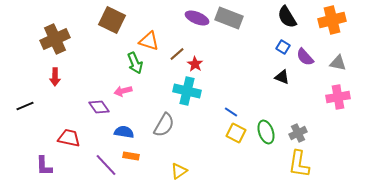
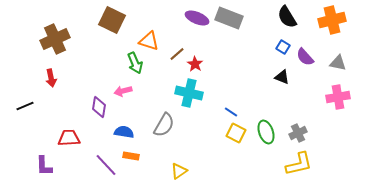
red arrow: moved 4 px left, 1 px down; rotated 12 degrees counterclockwise
cyan cross: moved 2 px right, 2 px down
purple diamond: rotated 45 degrees clockwise
red trapezoid: rotated 15 degrees counterclockwise
yellow L-shape: rotated 112 degrees counterclockwise
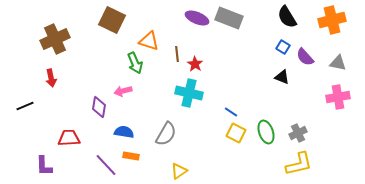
brown line: rotated 56 degrees counterclockwise
gray semicircle: moved 2 px right, 9 px down
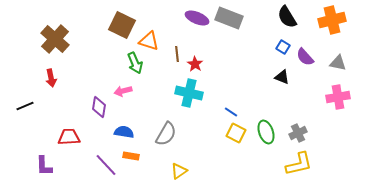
brown square: moved 10 px right, 5 px down
brown cross: rotated 24 degrees counterclockwise
red trapezoid: moved 1 px up
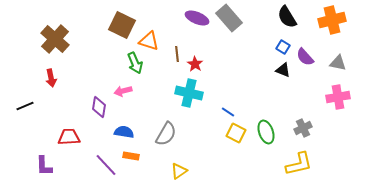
gray rectangle: rotated 28 degrees clockwise
black triangle: moved 1 px right, 7 px up
blue line: moved 3 px left
gray cross: moved 5 px right, 5 px up
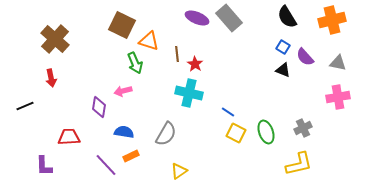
orange rectangle: rotated 35 degrees counterclockwise
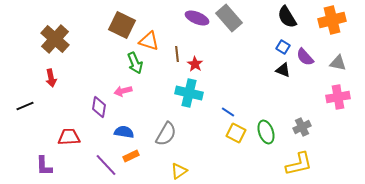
gray cross: moved 1 px left, 1 px up
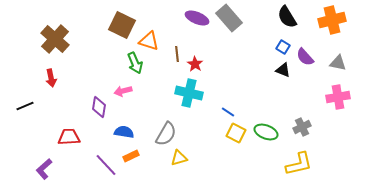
green ellipse: rotated 50 degrees counterclockwise
purple L-shape: moved 3 px down; rotated 50 degrees clockwise
yellow triangle: moved 13 px up; rotated 18 degrees clockwise
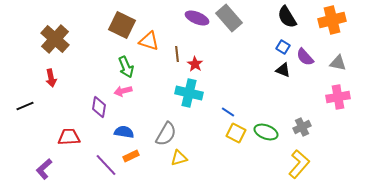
green arrow: moved 9 px left, 4 px down
yellow L-shape: rotated 36 degrees counterclockwise
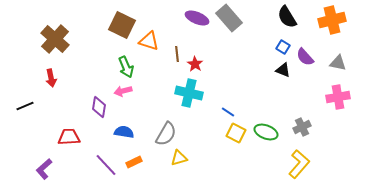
orange rectangle: moved 3 px right, 6 px down
